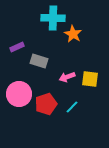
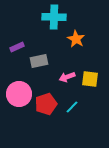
cyan cross: moved 1 px right, 1 px up
orange star: moved 3 px right, 5 px down
gray rectangle: rotated 30 degrees counterclockwise
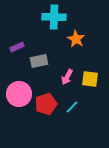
pink arrow: rotated 42 degrees counterclockwise
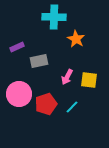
yellow square: moved 1 px left, 1 px down
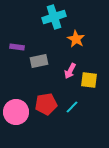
cyan cross: rotated 20 degrees counterclockwise
purple rectangle: rotated 32 degrees clockwise
pink arrow: moved 3 px right, 6 px up
pink circle: moved 3 px left, 18 px down
red pentagon: rotated 10 degrees clockwise
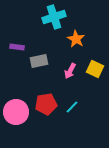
yellow square: moved 6 px right, 11 px up; rotated 18 degrees clockwise
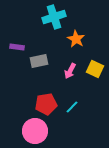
pink circle: moved 19 px right, 19 px down
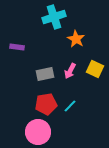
gray rectangle: moved 6 px right, 13 px down
cyan line: moved 2 px left, 1 px up
pink circle: moved 3 px right, 1 px down
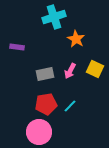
pink circle: moved 1 px right
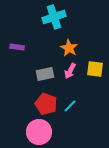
orange star: moved 7 px left, 9 px down
yellow square: rotated 18 degrees counterclockwise
red pentagon: rotated 30 degrees clockwise
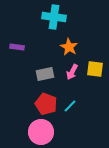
cyan cross: rotated 25 degrees clockwise
orange star: moved 1 px up
pink arrow: moved 2 px right, 1 px down
pink circle: moved 2 px right
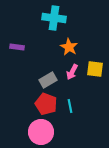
cyan cross: moved 1 px down
gray rectangle: moved 3 px right, 6 px down; rotated 18 degrees counterclockwise
cyan line: rotated 56 degrees counterclockwise
